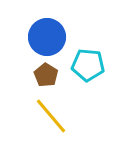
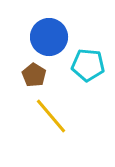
blue circle: moved 2 px right
brown pentagon: moved 12 px left
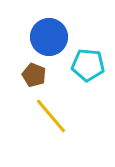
brown pentagon: rotated 10 degrees counterclockwise
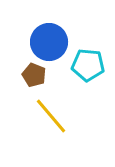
blue circle: moved 5 px down
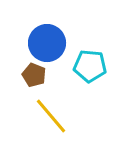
blue circle: moved 2 px left, 1 px down
cyan pentagon: moved 2 px right, 1 px down
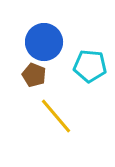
blue circle: moved 3 px left, 1 px up
yellow line: moved 5 px right
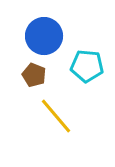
blue circle: moved 6 px up
cyan pentagon: moved 3 px left
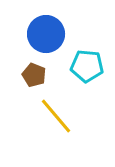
blue circle: moved 2 px right, 2 px up
